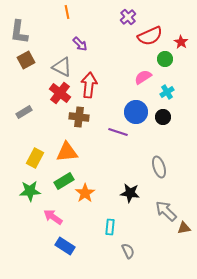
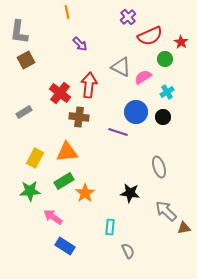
gray triangle: moved 59 px right
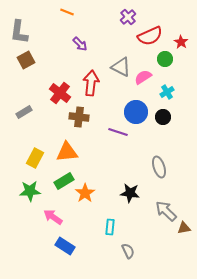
orange line: rotated 56 degrees counterclockwise
red arrow: moved 2 px right, 2 px up
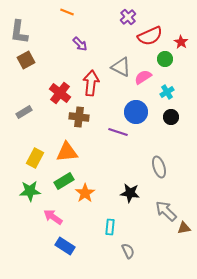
black circle: moved 8 px right
